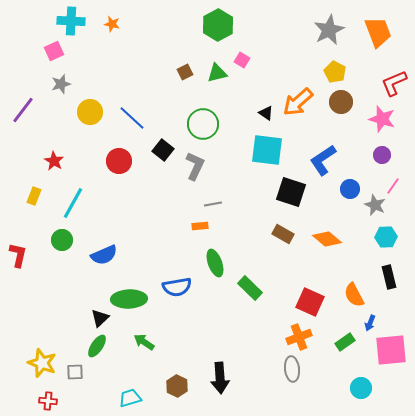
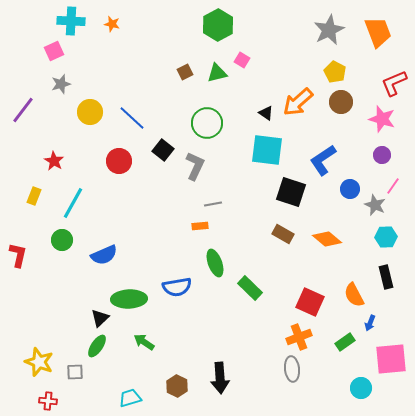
green circle at (203, 124): moved 4 px right, 1 px up
black rectangle at (389, 277): moved 3 px left
pink square at (391, 350): moved 9 px down
yellow star at (42, 363): moved 3 px left, 1 px up
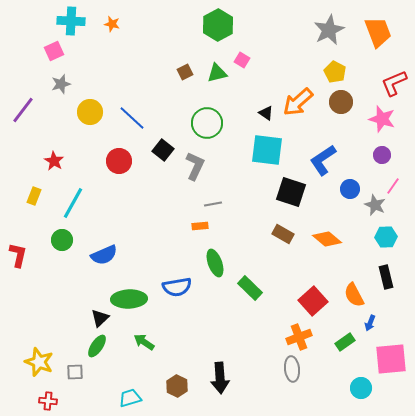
red square at (310, 302): moved 3 px right, 1 px up; rotated 24 degrees clockwise
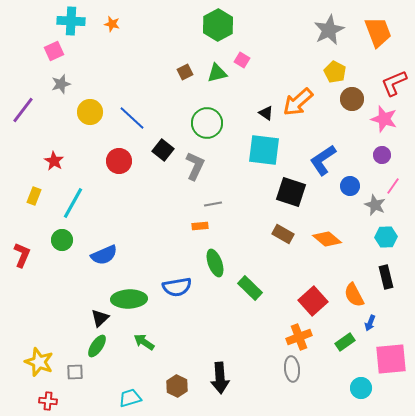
brown circle at (341, 102): moved 11 px right, 3 px up
pink star at (382, 119): moved 2 px right
cyan square at (267, 150): moved 3 px left
blue circle at (350, 189): moved 3 px up
red L-shape at (18, 255): moved 4 px right; rotated 10 degrees clockwise
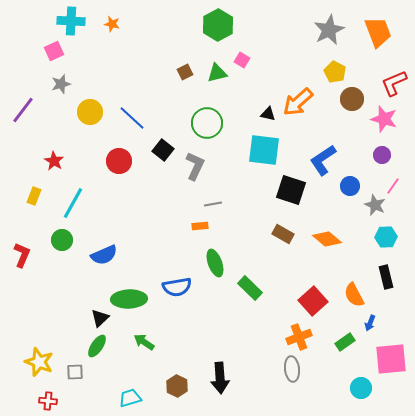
black triangle at (266, 113): moved 2 px right, 1 px down; rotated 21 degrees counterclockwise
black square at (291, 192): moved 2 px up
